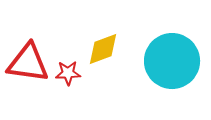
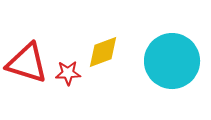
yellow diamond: moved 3 px down
red triangle: moved 1 px left; rotated 9 degrees clockwise
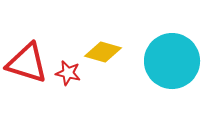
yellow diamond: rotated 36 degrees clockwise
red star: rotated 15 degrees clockwise
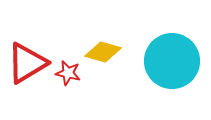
red triangle: rotated 48 degrees counterclockwise
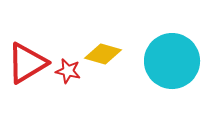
yellow diamond: moved 2 px down
red star: moved 2 px up
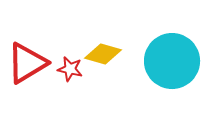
red star: moved 2 px right, 2 px up
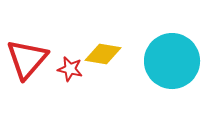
yellow diamond: rotated 6 degrees counterclockwise
red triangle: moved 4 px up; rotated 18 degrees counterclockwise
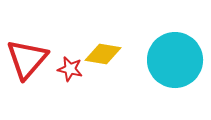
cyan circle: moved 3 px right, 1 px up
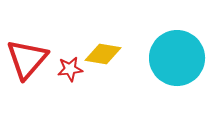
cyan circle: moved 2 px right, 2 px up
red star: rotated 20 degrees counterclockwise
